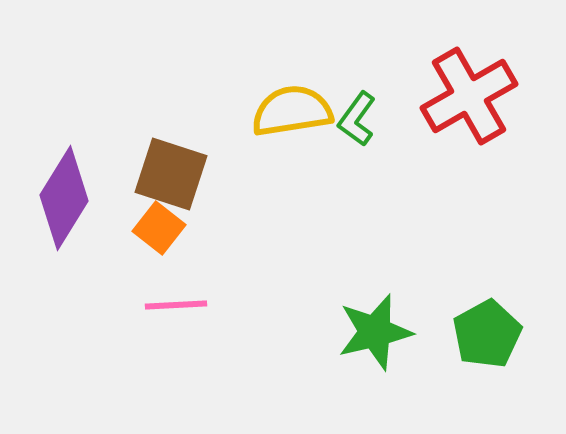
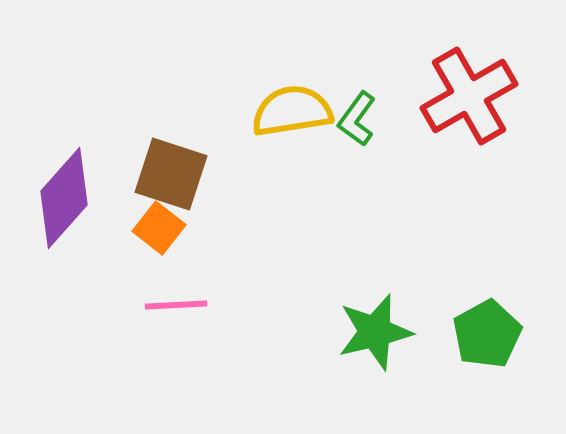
purple diamond: rotated 10 degrees clockwise
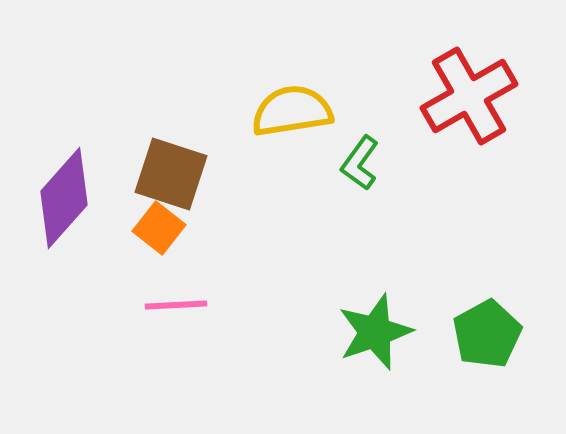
green L-shape: moved 3 px right, 44 px down
green star: rotated 6 degrees counterclockwise
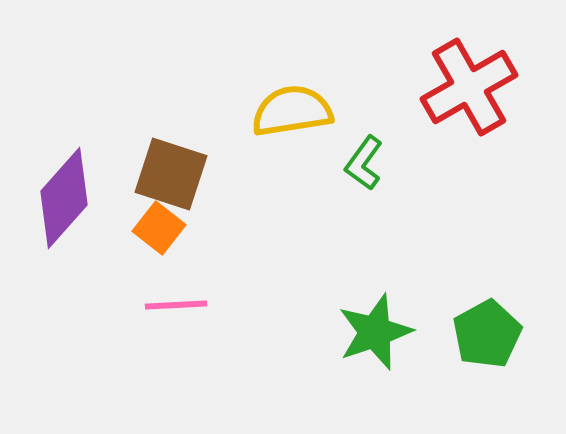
red cross: moved 9 px up
green L-shape: moved 4 px right
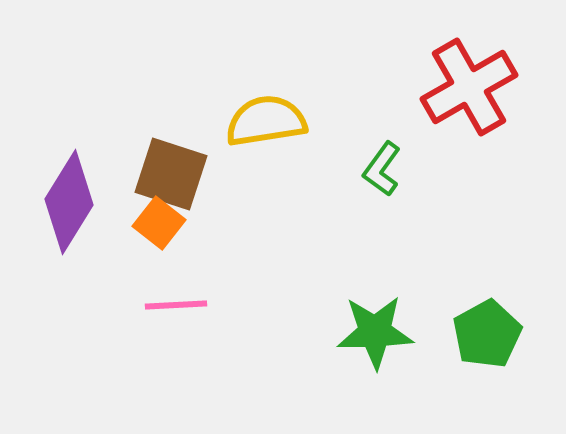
yellow semicircle: moved 26 px left, 10 px down
green L-shape: moved 18 px right, 6 px down
purple diamond: moved 5 px right, 4 px down; rotated 10 degrees counterclockwise
orange square: moved 5 px up
green star: rotated 18 degrees clockwise
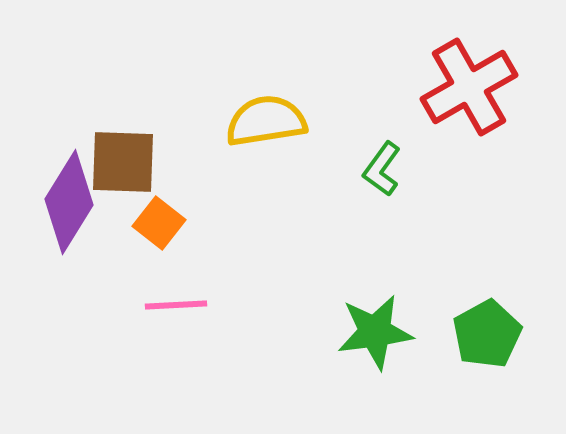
brown square: moved 48 px left, 12 px up; rotated 16 degrees counterclockwise
green star: rotated 6 degrees counterclockwise
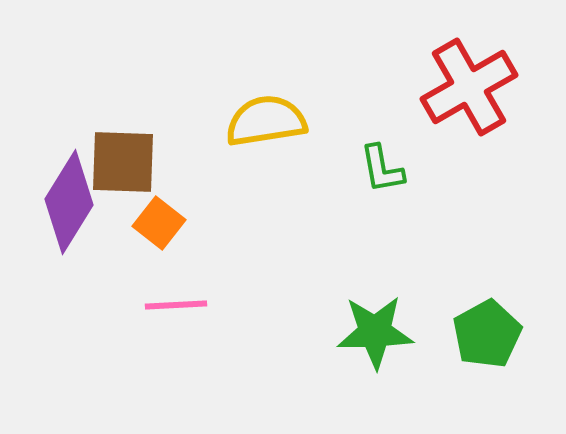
green L-shape: rotated 46 degrees counterclockwise
green star: rotated 6 degrees clockwise
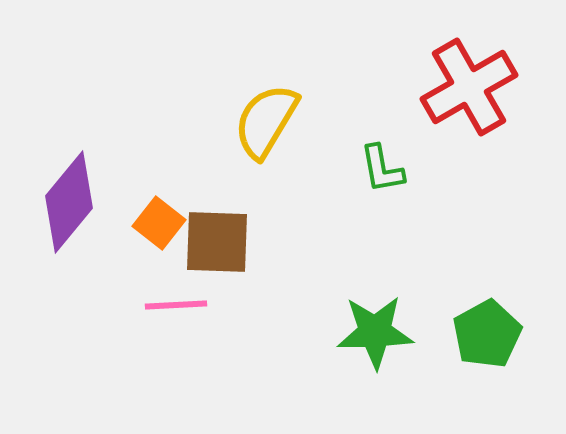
yellow semicircle: rotated 50 degrees counterclockwise
brown square: moved 94 px right, 80 px down
purple diamond: rotated 8 degrees clockwise
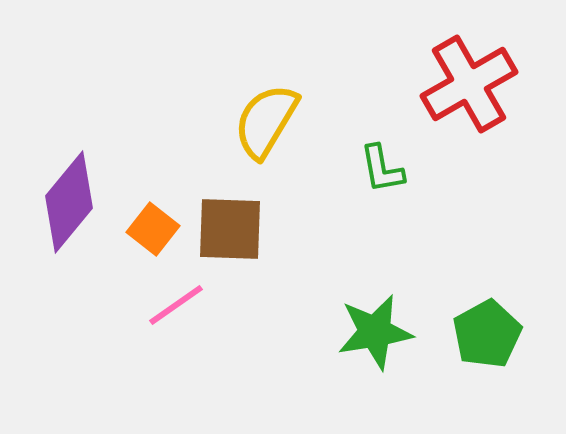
red cross: moved 3 px up
orange square: moved 6 px left, 6 px down
brown square: moved 13 px right, 13 px up
pink line: rotated 32 degrees counterclockwise
green star: rotated 8 degrees counterclockwise
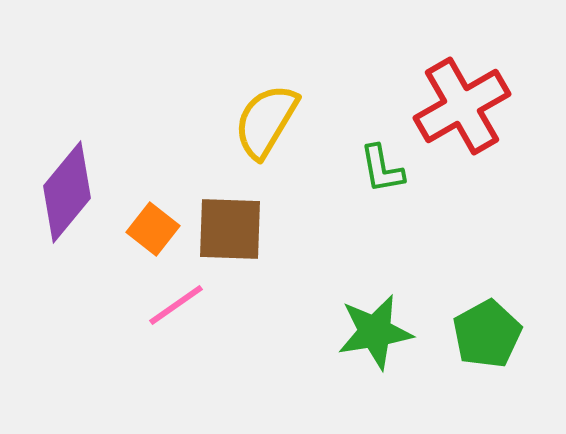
red cross: moved 7 px left, 22 px down
purple diamond: moved 2 px left, 10 px up
